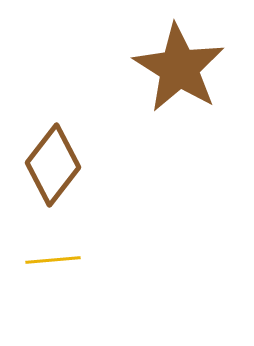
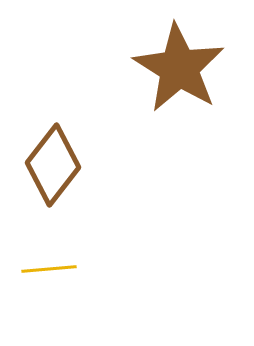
yellow line: moved 4 px left, 9 px down
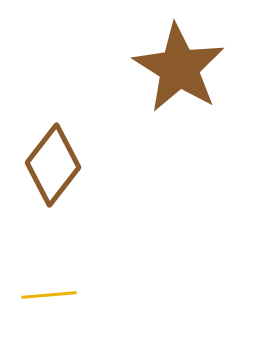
yellow line: moved 26 px down
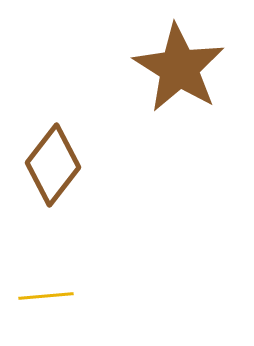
yellow line: moved 3 px left, 1 px down
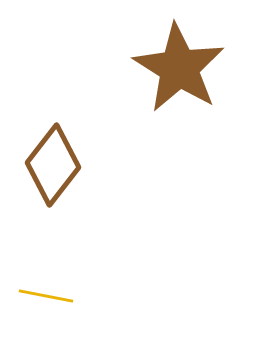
yellow line: rotated 16 degrees clockwise
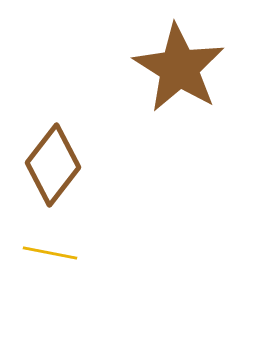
yellow line: moved 4 px right, 43 px up
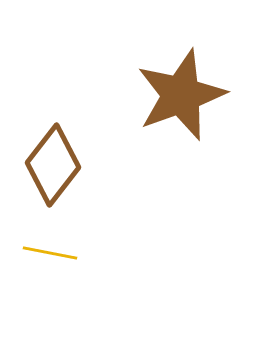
brown star: moved 2 px right, 27 px down; rotated 20 degrees clockwise
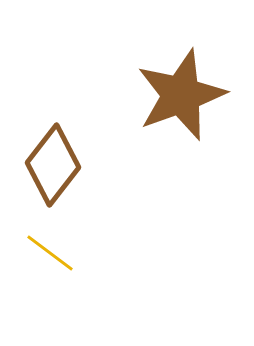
yellow line: rotated 26 degrees clockwise
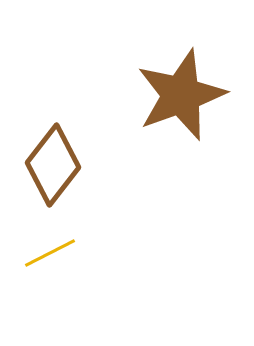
yellow line: rotated 64 degrees counterclockwise
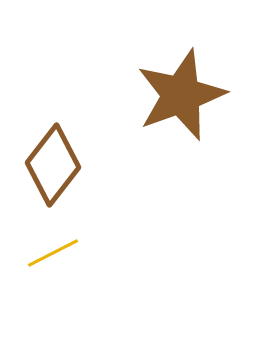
yellow line: moved 3 px right
